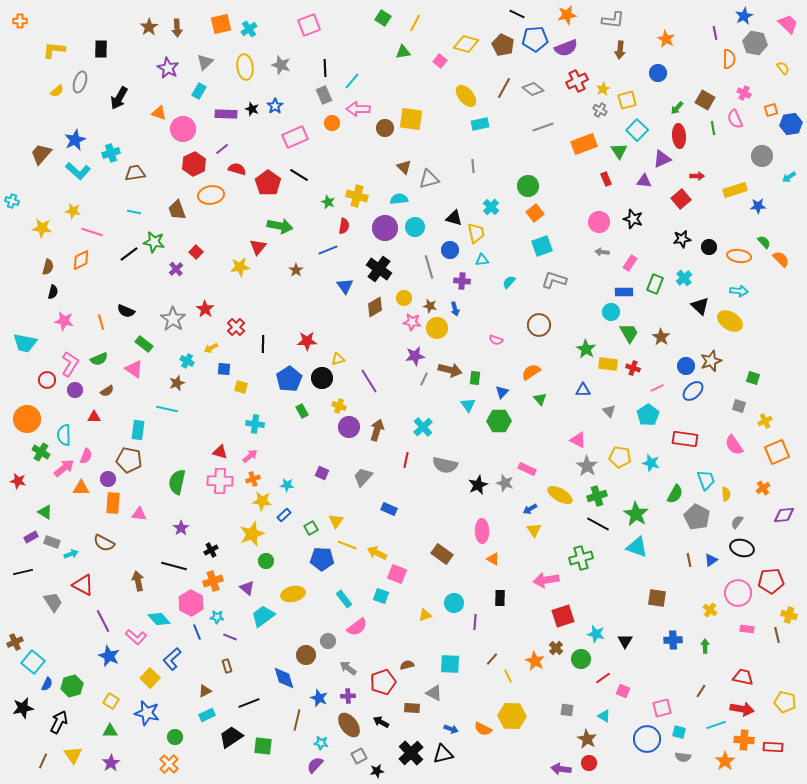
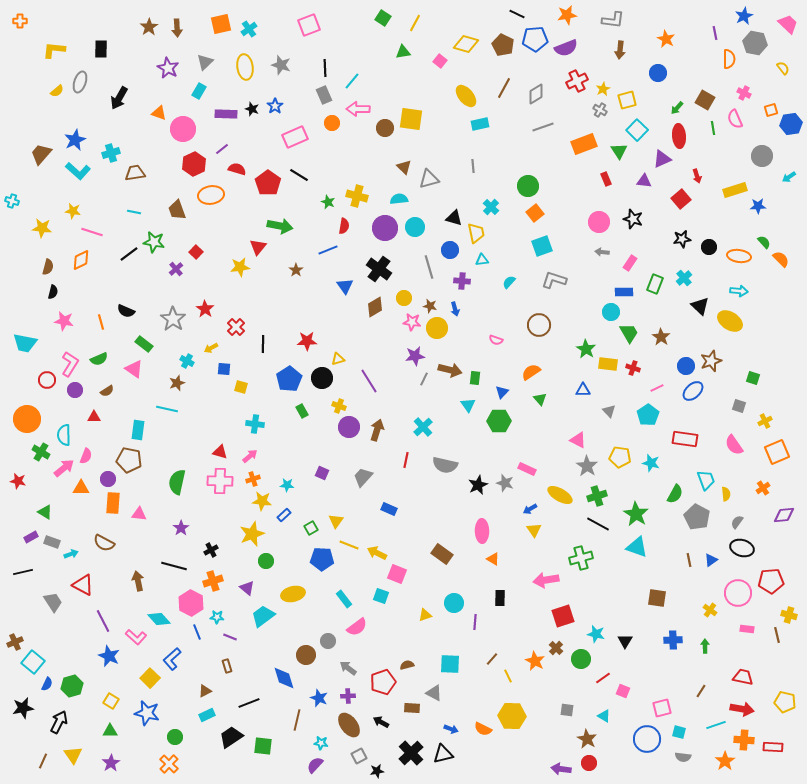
gray diamond at (533, 89): moved 3 px right, 5 px down; rotated 70 degrees counterclockwise
red arrow at (697, 176): rotated 72 degrees clockwise
yellow line at (347, 545): moved 2 px right
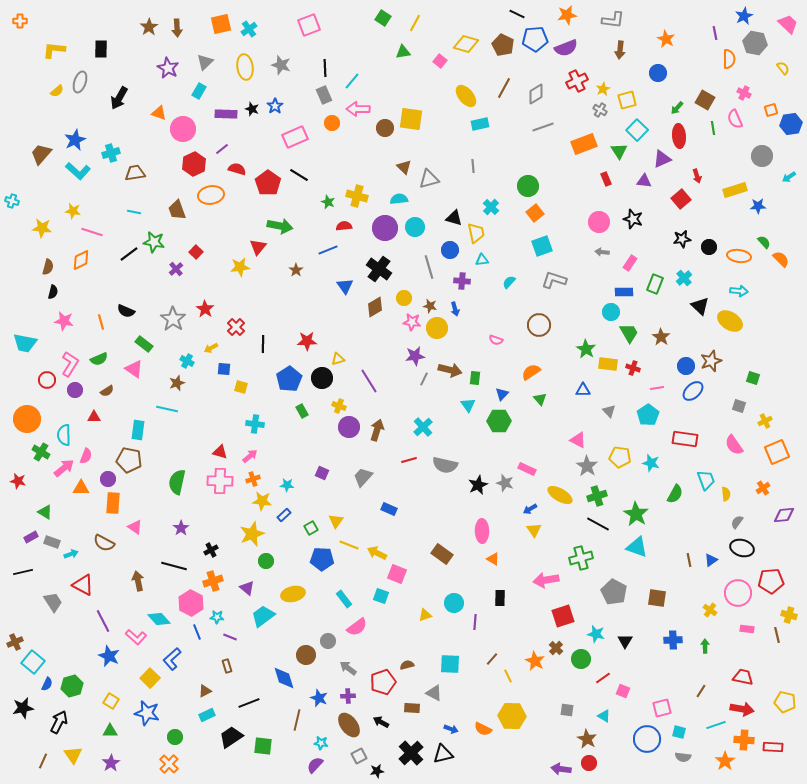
red semicircle at (344, 226): rotated 105 degrees counterclockwise
pink line at (657, 388): rotated 16 degrees clockwise
blue triangle at (502, 392): moved 2 px down
red line at (406, 460): moved 3 px right; rotated 63 degrees clockwise
pink triangle at (139, 514): moved 4 px left, 13 px down; rotated 28 degrees clockwise
gray pentagon at (697, 517): moved 83 px left, 75 px down
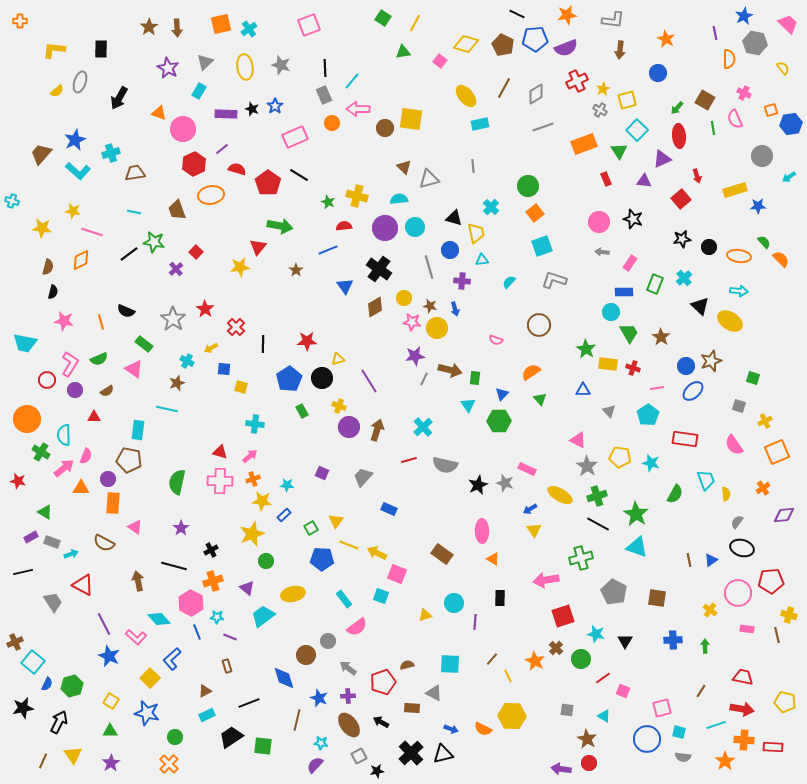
purple line at (103, 621): moved 1 px right, 3 px down
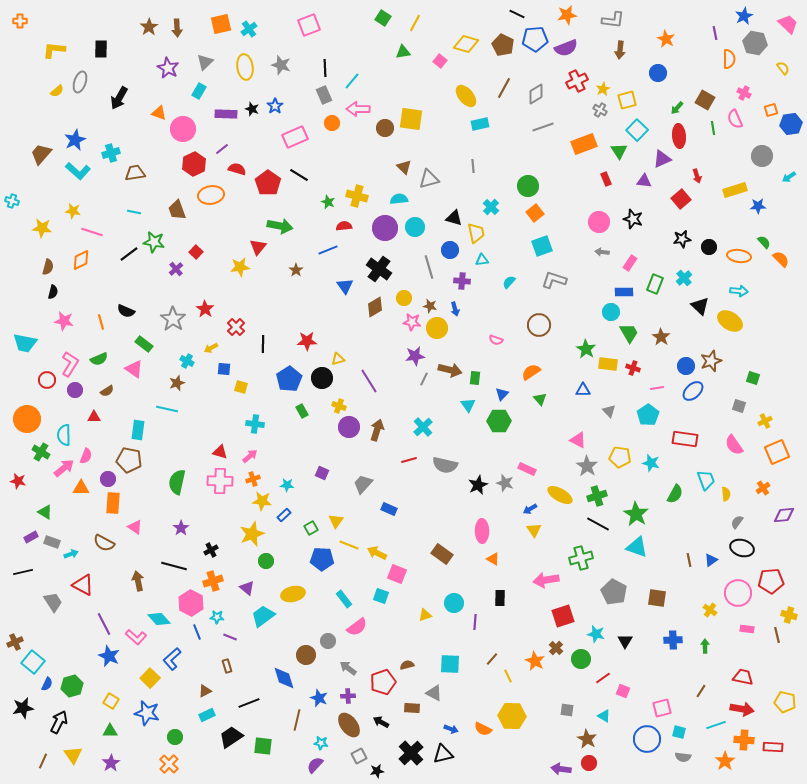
gray trapezoid at (363, 477): moved 7 px down
